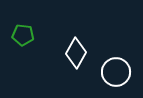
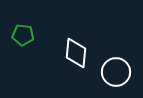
white diamond: rotated 24 degrees counterclockwise
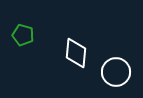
green pentagon: rotated 10 degrees clockwise
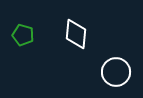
white diamond: moved 19 px up
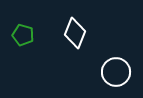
white diamond: moved 1 px left, 1 px up; rotated 16 degrees clockwise
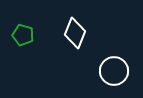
white circle: moved 2 px left, 1 px up
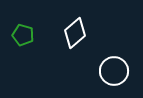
white diamond: rotated 28 degrees clockwise
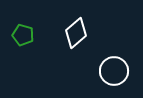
white diamond: moved 1 px right
